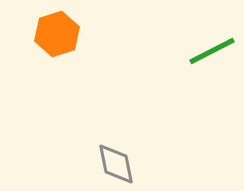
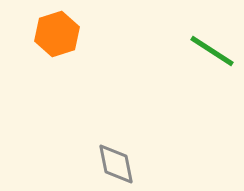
green line: rotated 60 degrees clockwise
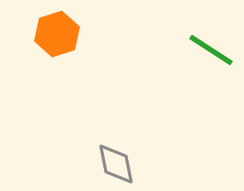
green line: moved 1 px left, 1 px up
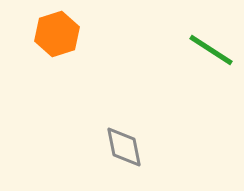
gray diamond: moved 8 px right, 17 px up
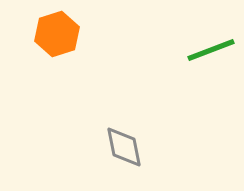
green line: rotated 54 degrees counterclockwise
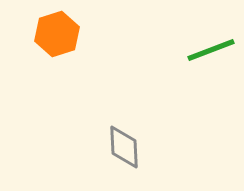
gray diamond: rotated 9 degrees clockwise
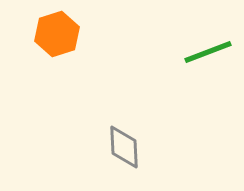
green line: moved 3 px left, 2 px down
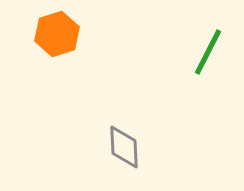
green line: rotated 42 degrees counterclockwise
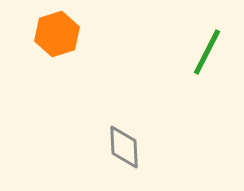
green line: moved 1 px left
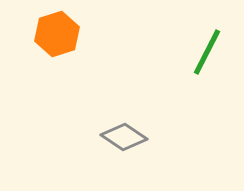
gray diamond: moved 10 px up; rotated 54 degrees counterclockwise
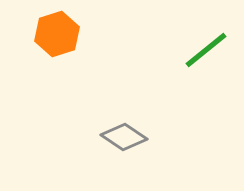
green line: moved 1 px left, 2 px up; rotated 24 degrees clockwise
